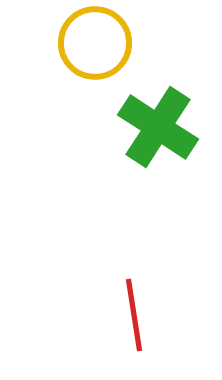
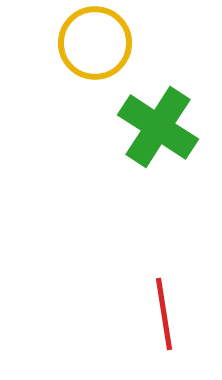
red line: moved 30 px right, 1 px up
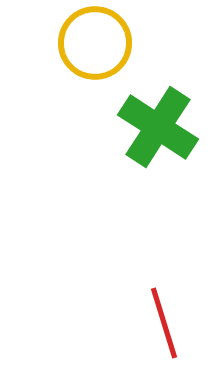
red line: moved 9 px down; rotated 8 degrees counterclockwise
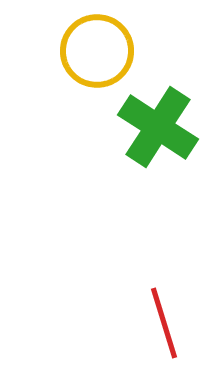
yellow circle: moved 2 px right, 8 px down
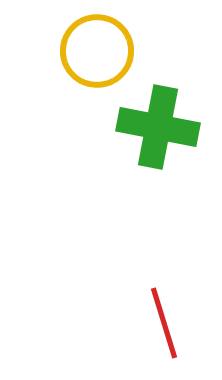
green cross: rotated 22 degrees counterclockwise
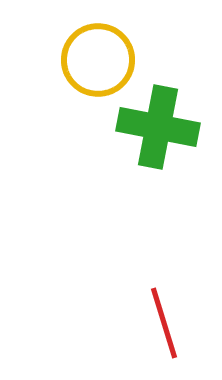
yellow circle: moved 1 px right, 9 px down
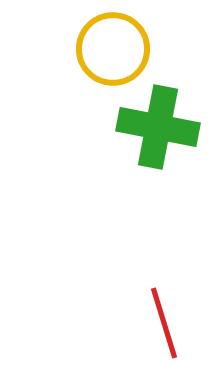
yellow circle: moved 15 px right, 11 px up
